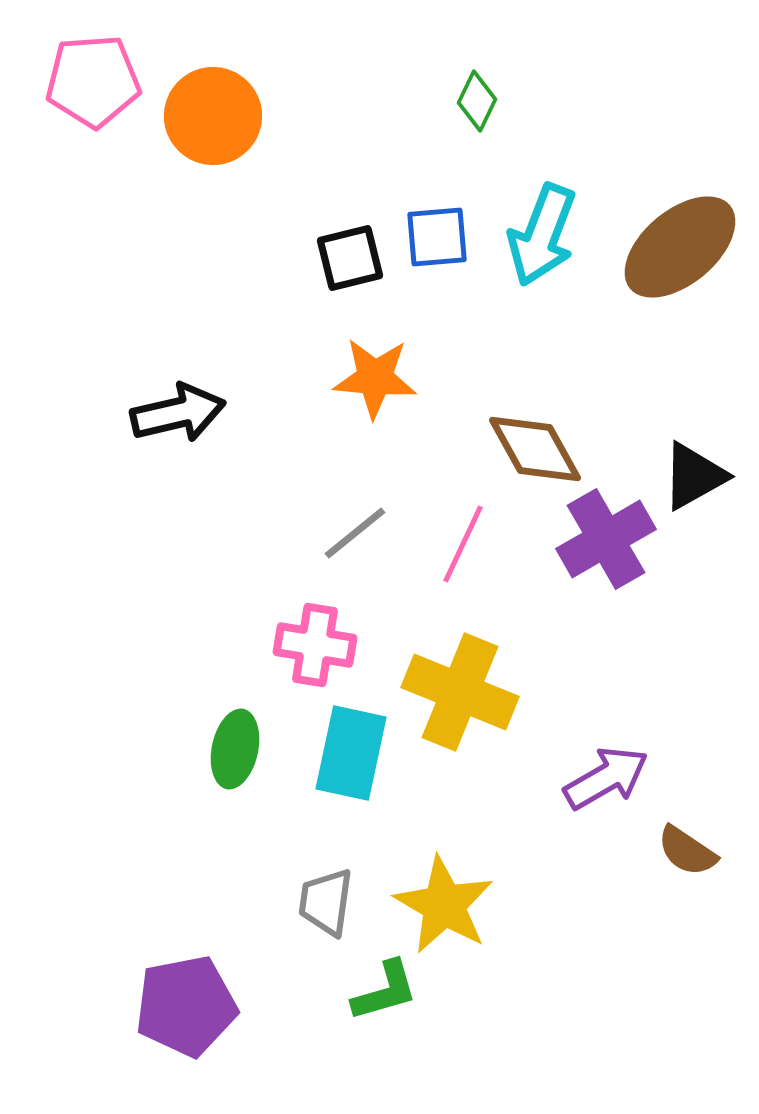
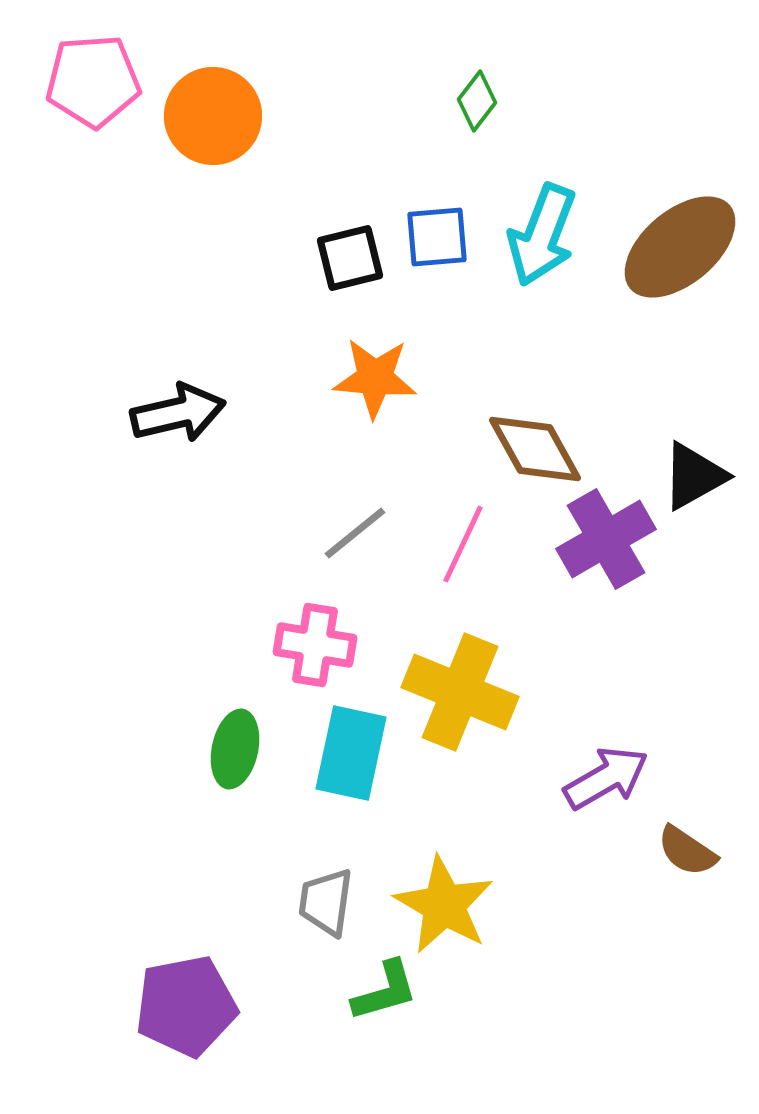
green diamond: rotated 12 degrees clockwise
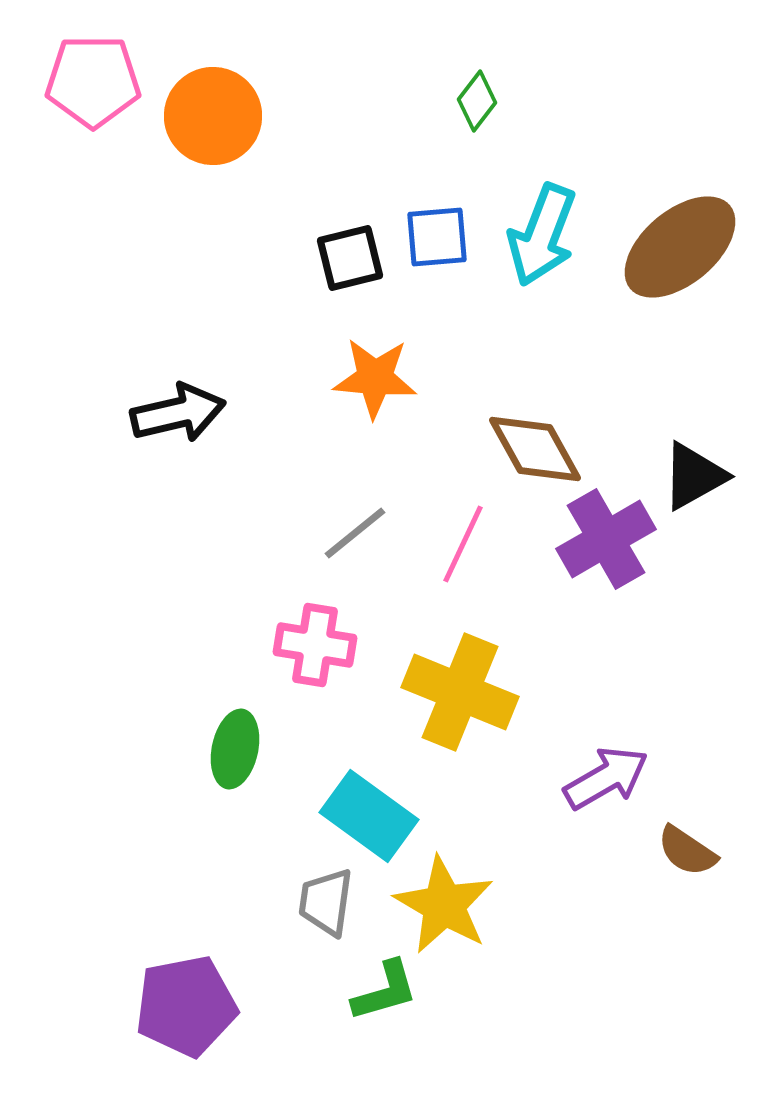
pink pentagon: rotated 4 degrees clockwise
cyan rectangle: moved 18 px right, 63 px down; rotated 66 degrees counterclockwise
